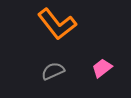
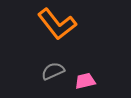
pink trapezoid: moved 17 px left, 13 px down; rotated 25 degrees clockwise
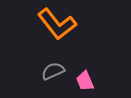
pink trapezoid: rotated 100 degrees counterclockwise
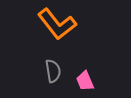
gray semicircle: rotated 105 degrees clockwise
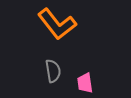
pink trapezoid: moved 2 px down; rotated 15 degrees clockwise
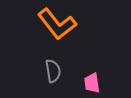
pink trapezoid: moved 7 px right
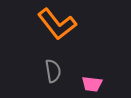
pink trapezoid: moved 1 px down; rotated 75 degrees counterclockwise
